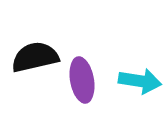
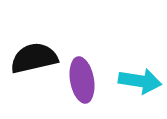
black semicircle: moved 1 px left, 1 px down
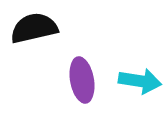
black semicircle: moved 30 px up
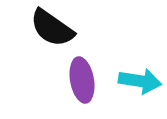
black semicircle: moved 18 px right; rotated 132 degrees counterclockwise
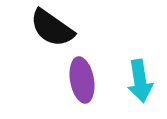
cyan arrow: rotated 72 degrees clockwise
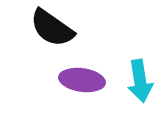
purple ellipse: rotated 72 degrees counterclockwise
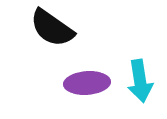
purple ellipse: moved 5 px right, 3 px down; rotated 12 degrees counterclockwise
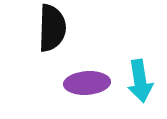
black semicircle: rotated 123 degrees counterclockwise
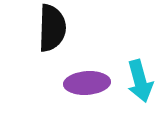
cyan arrow: rotated 6 degrees counterclockwise
